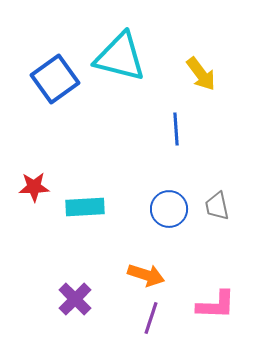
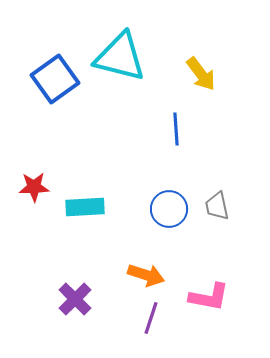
pink L-shape: moved 7 px left, 8 px up; rotated 9 degrees clockwise
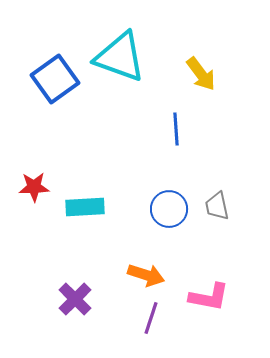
cyan triangle: rotated 6 degrees clockwise
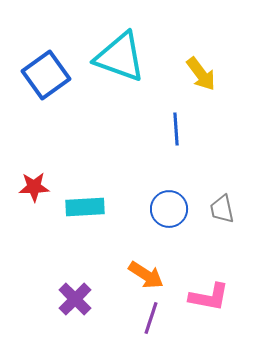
blue square: moved 9 px left, 4 px up
gray trapezoid: moved 5 px right, 3 px down
orange arrow: rotated 15 degrees clockwise
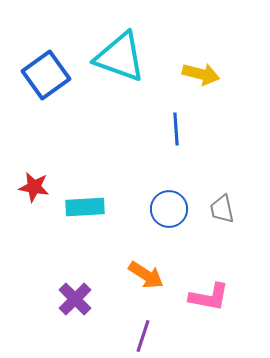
yellow arrow: rotated 39 degrees counterclockwise
red star: rotated 12 degrees clockwise
purple line: moved 8 px left, 18 px down
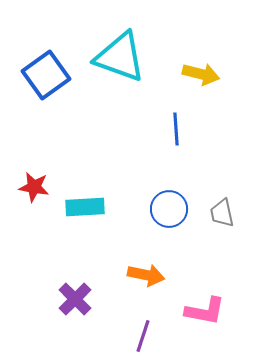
gray trapezoid: moved 4 px down
orange arrow: rotated 21 degrees counterclockwise
pink L-shape: moved 4 px left, 14 px down
